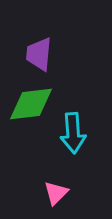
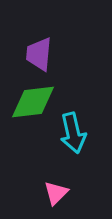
green diamond: moved 2 px right, 2 px up
cyan arrow: rotated 9 degrees counterclockwise
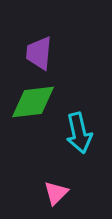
purple trapezoid: moved 1 px up
cyan arrow: moved 6 px right
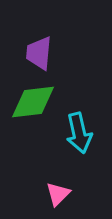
pink triangle: moved 2 px right, 1 px down
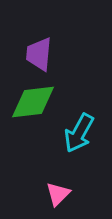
purple trapezoid: moved 1 px down
cyan arrow: rotated 42 degrees clockwise
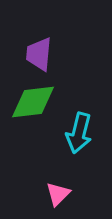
cyan arrow: rotated 15 degrees counterclockwise
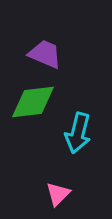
purple trapezoid: moved 6 px right; rotated 108 degrees clockwise
cyan arrow: moved 1 px left
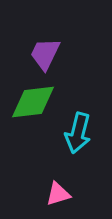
purple trapezoid: rotated 87 degrees counterclockwise
pink triangle: rotated 28 degrees clockwise
